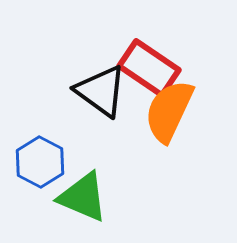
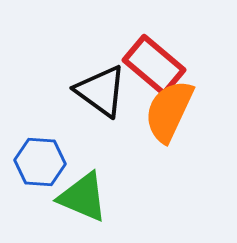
red rectangle: moved 5 px right, 3 px up; rotated 6 degrees clockwise
blue hexagon: rotated 24 degrees counterclockwise
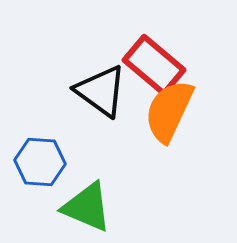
green triangle: moved 4 px right, 10 px down
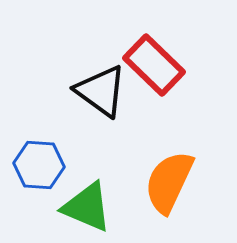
red rectangle: rotated 4 degrees clockwise
orange semicircle: moved 71 px down
blue hexagon: moved 1 px left, 3 px down
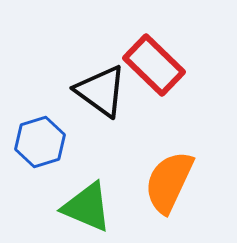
blue hexagon: moved 1 px right, 23 px up; rotated 21 degrees counterclockwise
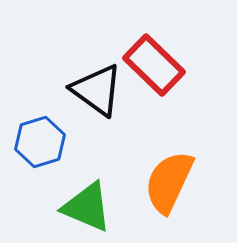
black triangle: moved 4 px left, 1 px up
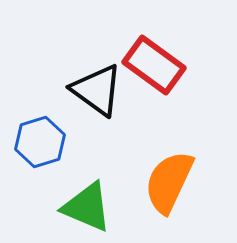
red rectangle: rotated 8 degrees counterclockwise
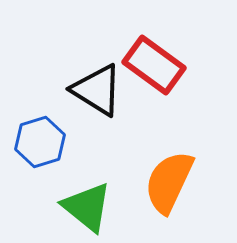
black triangle: rotated 4 degrees counterclockwise
green triangle: rotated 16 degrees clockwise
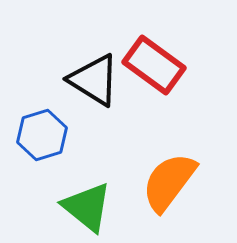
black triangle: moved 3 px left, 10 px up
blue hexagon: moved 2 px right, 7 px up
orange semicircle: rotated 12 degrees clockwise
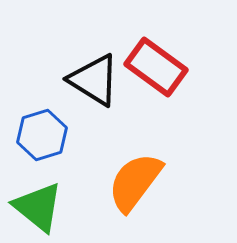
red rectangle: moved 2 px right, 2 px down
orange semicircle: moved 34 px left
green triangle: moved 49 px left
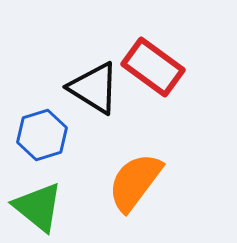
red rectangle: moved 3 px left
black triangle: moved 8 px down
